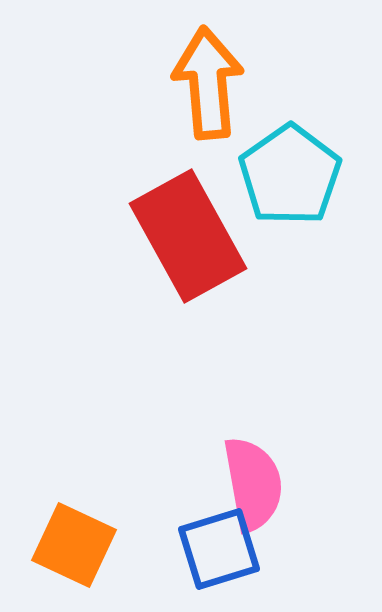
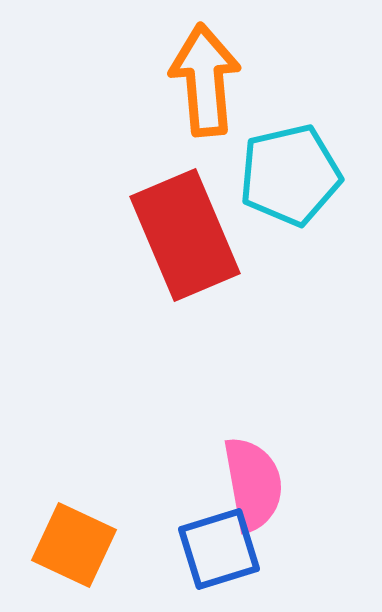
orange arrow: moved 3 px left, 3 px up
cyan pentagon: rotated 22 degrees clockwise
red rectangle: moved 3 px left, 1 px up; rotated 6 degrees clockwise
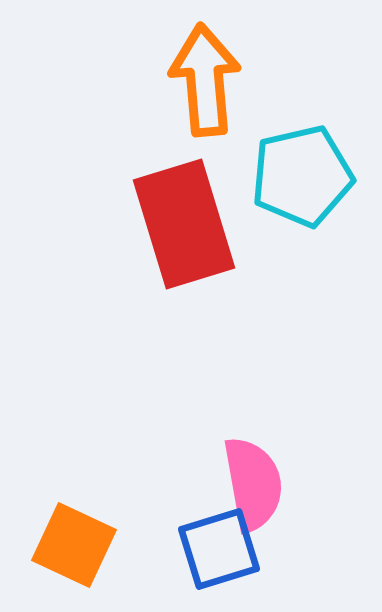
cyan pentagon: moved 12 px right, 1 px down
red rectangle: moved 1 px left, 11 px up; rotated 6 degrees clockwise
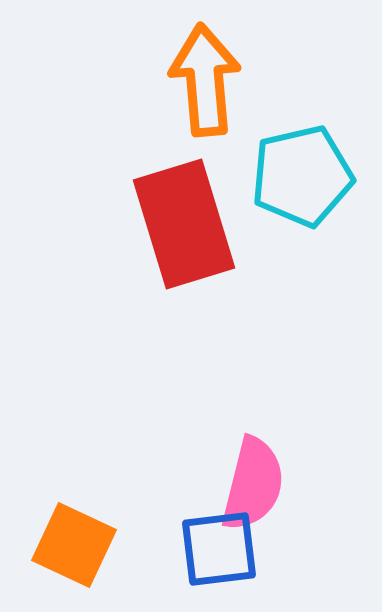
pink semicircle: rotated 24 degrees clockwise
blue square: rotated 10 degrees clockwise
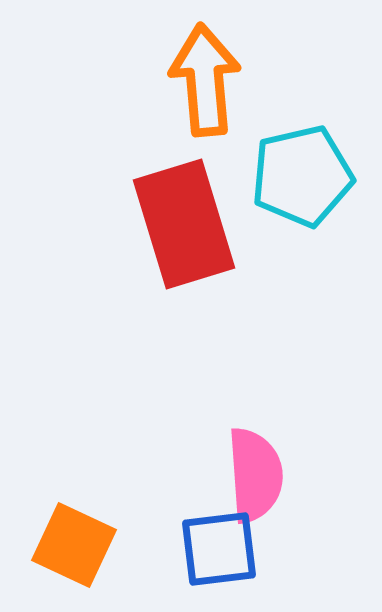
pink semicircle: moved 2 px right, 9 px up; rotated 18 degrees counterclockwise
